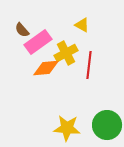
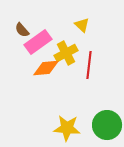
yellow triangle: rotated 14 degrees clockwise
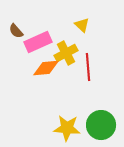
brown semicircle: moved 6 px left, 1 px down
pink rectangle: rotated 12 degrees clockwise
red line: moved 1 px left, 2 px down; rotated 12 degrees counterclockwise
green circle: moved 6 px left
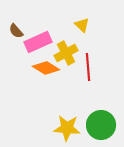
orange diamond: rotated 36 degrees clockwise
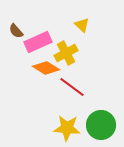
red line: moved 16 px left, 20 px down; rotated 48 degrees counterclockwise
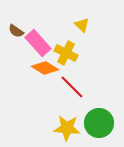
brown semicircle: rotated 14 degrees counterclockwise
pink rectangle: moved 1 px down; rotated 72 degrees clockwise
yellow cross: rotated 35 degrees counterclockwise
orange diamond: moved 1 px left
red line: rotated 8 degrees clockwise
green circle: moved 2 px left, 2 px up
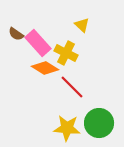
brown semicircle: moved 3 px down
